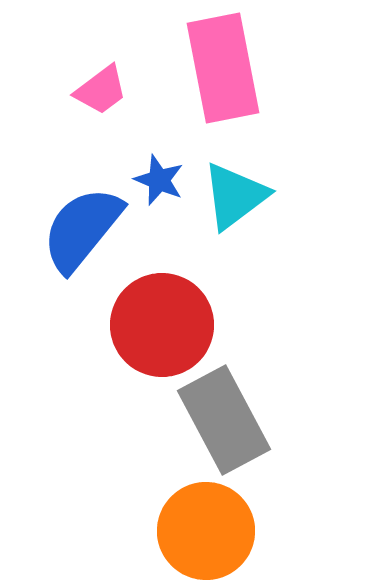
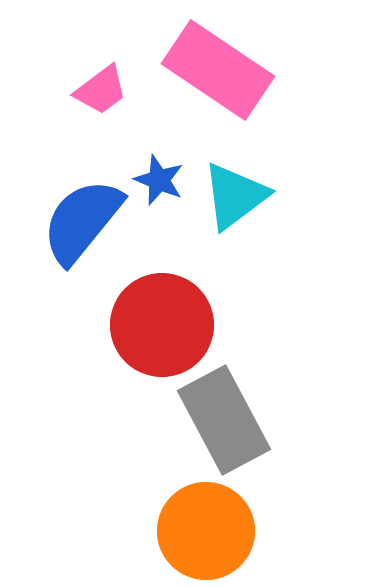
pink rectangle: moved 5 px left, 2 px down; rotated 45 degrees counterclockwise
blue semicircle: moved 8 px up
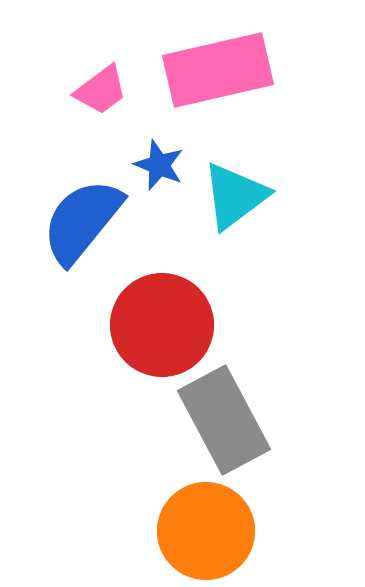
pink rectangle: rotated 47 degrees counterclockwise
blue star: moved 15 px up
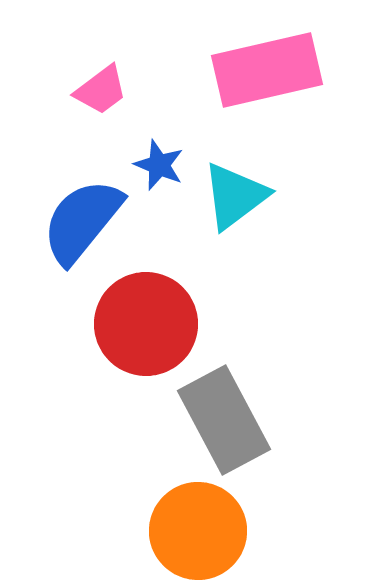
pink rectangle: moved 49 px right
red circle: moved 16 px left, 1 px up
orange circle: moved 8 px left
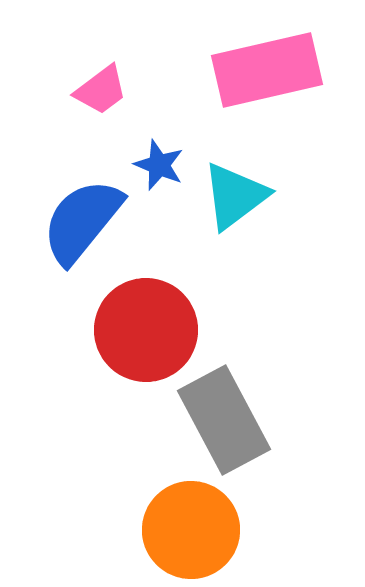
red circle: moved 6 px down
orange circle: moved 7 px left, 1 px up
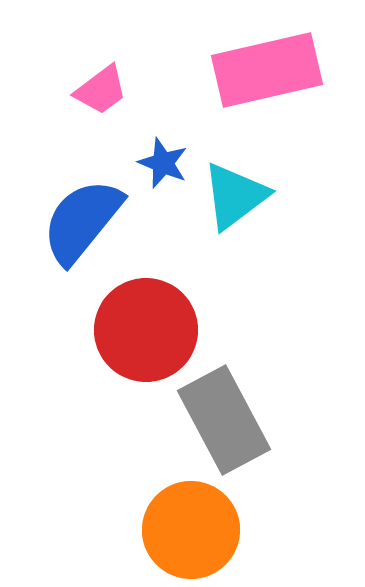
blue star: moved 4 px right, 2 px up
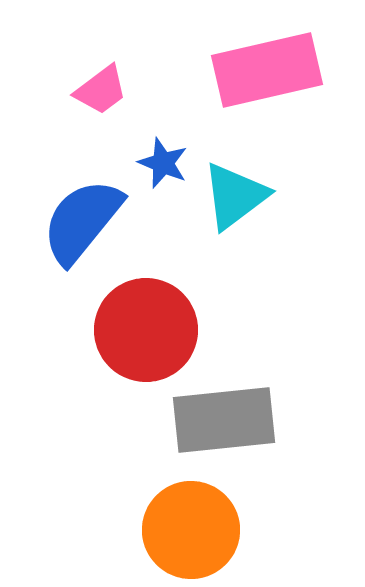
gray rectangle: rotated 68 degrees counterclockwise
